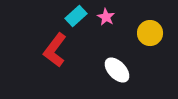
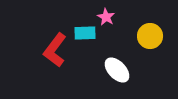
cyan rectangle: moved 9 px right, 17 px down; rotated 40 degrees clockwise
yellow circle: moved 3 px down
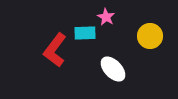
white ellipse: moved 4 px left, 1 px up
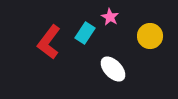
pink star: moved 4 px right
cyan rectangle: rotated 55 degrees counterclockwise
red L-shape: moved 6 px left, 8 px up
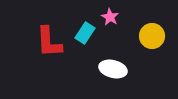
yellow circle: moved 2 px right
red L-shape: rotated 40 degrees counterclockwise
white ellipse: rotated 32 degrees counterclockwise
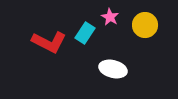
yellow circle: moved 7 px left, 11 px up
red L-shape: rotated 60 degrees counterclockwise
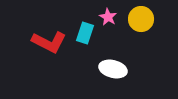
pink star: moved 2 px left
yellow circle: moved 4 px left, 6 px up
cyan rectangle: rotated 15 degrees counterclockwise
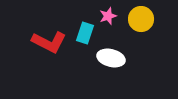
pink star: moved 1 px up; rotated 24 degrees clockwise
white ellipse: moved 2 px left, 11 px up
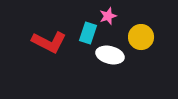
yellow circle: moved 18 px down
cyan rectangle: moved 3 px right
white ellipse: moved 1 px left, 3 px up
